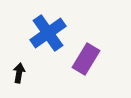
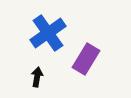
black arrow: moved 18 px right, 4 px down
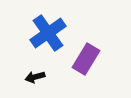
black arrow: moved 2 px left; rotated 114 degrees counterclockwise
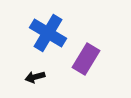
blue cross: rotated 24 degrees counterclockwise
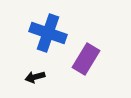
blue cross: rotated 12 degrees counterclockwise
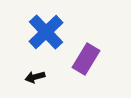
blue cross: moved 2 px left, 1 px up; rotated 27 degrees clockwise
